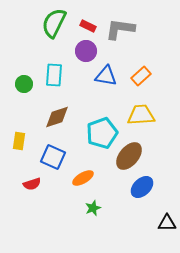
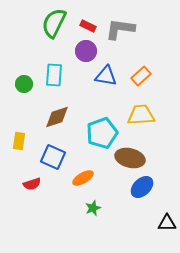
brown ellipse: moved 1 px right, 2 px down; rotated 64 degrees clockwise
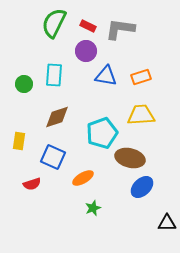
orange rectangle: moved 1 px down; rotated 24 degrees clockwise
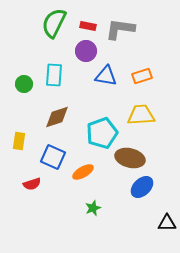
red rectangle: rotated 14 degrees counterclockwise
orange rectangle: moved 1 px right, 1 px up
orange ellipse: moved 6 px up
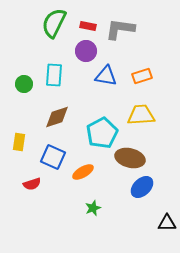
cyan pentagon: rotated 8 degrees counterclockwise
yellow rectangle: moved 1 px down
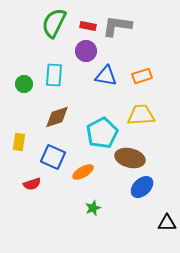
gray L-shape: moved 3 px left, 3 px up
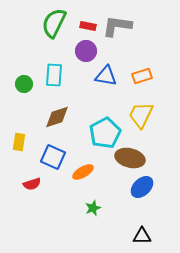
yellow trapezoid: rotated 60 degrees counterclockwise
cyan pentagon: moved 3 px right
black triangle: moved 25 px left, 13 px down
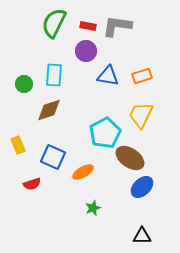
blue triangle: moved 2 px right
brown diamond: moved 8 px left, 7 px up
yellow rectangle: moved 1 px left, 3 px down; rotated 30 degrees counterclockwise
brown ellipse: rotated 20 degrees clockwise
